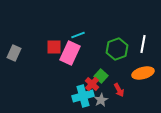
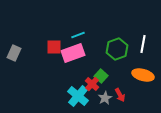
pink rectangle: moved 3 px right; rotated 45 degrees clockwise
orange ellipse: moved 2 px down; rotated 30 degrees clockwise
red arrow: moved 1 px right, 5 px down
cyan cross: moved 5 px left; rotated 35 degrees counterclockwise
gray star: moved 4 px right, 2 px up
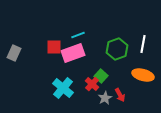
cyan cross: moved 15 px left, 8 px up
